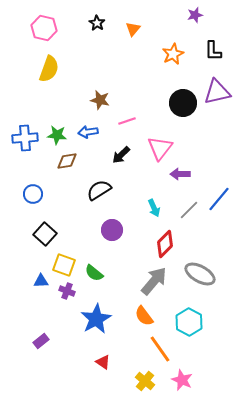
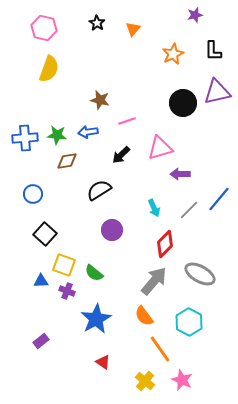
pink triangle: rotated 36 degrees clockwise
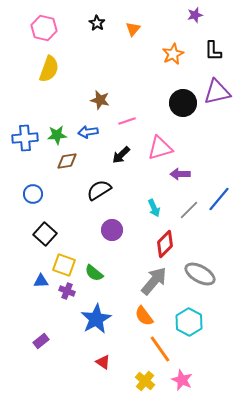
green star: rotated 12 degrees counterclockwise
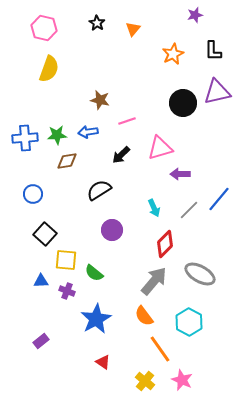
yellow square: moved 2 px right, 5 px up; rotated 15 degrees counterclockwise
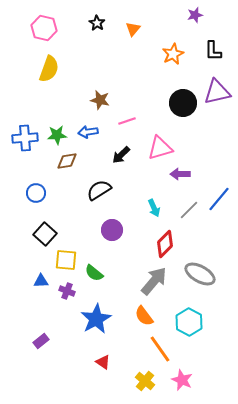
blue circle: moved 3 px right, 1 px up
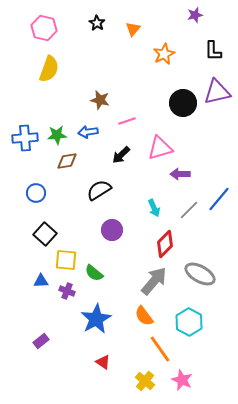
orange star: moved 9 px left
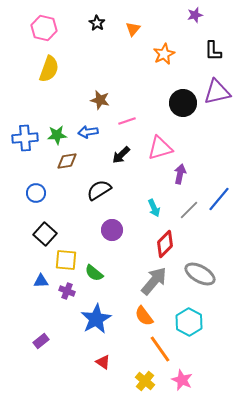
purple arrow: rotated 102 degrees clockwise
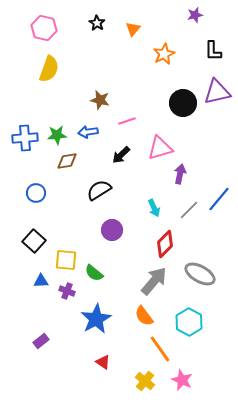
black square: moved 11 px left, 7 px down
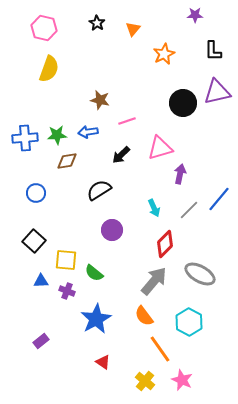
purple star: rotated 14 degrees clockwise
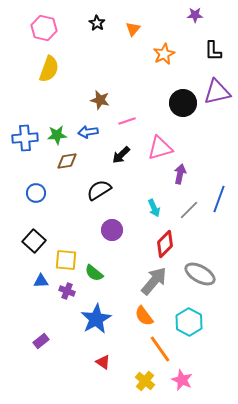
blue line: rotated 20 degrees counterclockwise
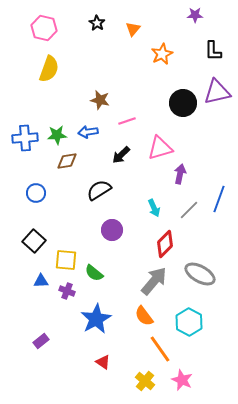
orange star: moved 2 px left
